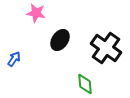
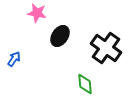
pink star: moved 1 px right
black ellipse: moved 4 px up
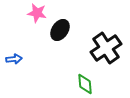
black ellipse: moved 6 px up
black cross: rotated 20 degrees clockwise
blue arrow: rotated 49 degrees clockwise
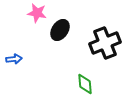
black cross: moved 1 px left, 5 px up; rotated 12 degrees clockwise
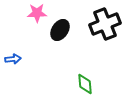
pink star: rotated 12 degrees counterclockwise
black cross: moved 19 px up
blue arrow: moved 1 px left
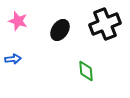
pink star: moved 19 px left, 8 px down; rotated 18 degrees clockwise
green diamond: moved 1 px right, 13 px up
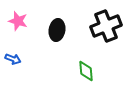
black cross: moved 1 px right, 2 px down
black ellipse: moved 3 px left; rotated 25 degrees counterclockwise
blue arrow: rotated 28 degrees clockwise
